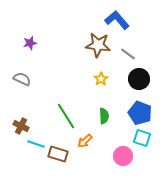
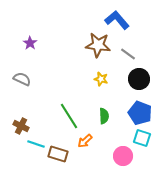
purple star: rotated 24 degrees counterclockwise
yellow star: rotated 24 degrees counterclockwise
green line: moved 3 px right
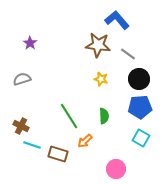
gray semicircle: rotated 42 degrees counterclockwise
blue pentagon: moved 6 px up; rotated 25 degrees counterclockwise
cyan square: moved 1 px left; rotated 12 degrees clockwise
cyan line: moved 4 px left, 1 px down
pink circle: moved 7 px left, 13 px down
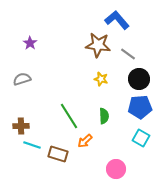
brown cross: rotated 28 degrees counterclockwise
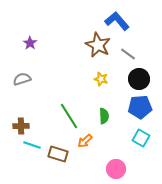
blue L-shape: moved 1 px down
brown star: rotated 20 degrees clockwise
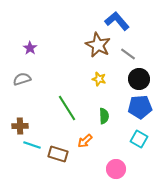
purple star: moved 5 px down
yellow star: moved 2 px left
green line: moved 2 px left, 8 px up
brown cross: moved 1 px left
cyan square: moved 2 px left, 1 px down
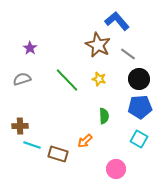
green line: moved 28 px up; rotated 12 degrees counterclockwise
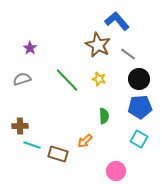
pink circle: moved 2 px down
